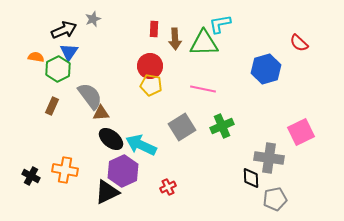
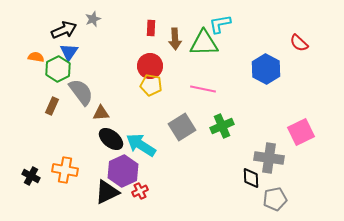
red rectangle: moved 3 px left, 1 px up
blue hexagon: rotated 16 degrees counterclockwise
gray semicircle: moved 9 px left, 4 px up
cyan arrow: rotated 8 degrees clockwise
red cross: moved 28 px left, 4 px down
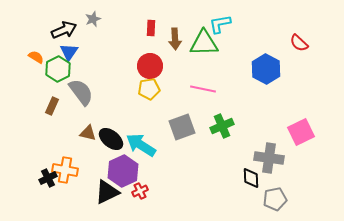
orange semicircle: rotated 21 degrees clockwise
yellow pentagon: moved 2 px left, 4 px down; rotated 20 degrees counterclockwise
brown triangle: moved 13 px left, 20 px down; rotated 18 degrees clockwise
gray square: rotated 12 degrees clockwise
black cross: moved 17 px right, 2 px down; rotated 36 degrees clockwise
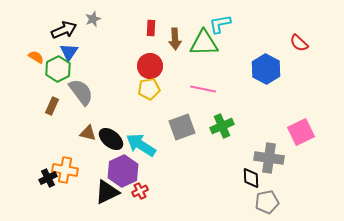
gray pentagon: moved 8 px left, 3 px down
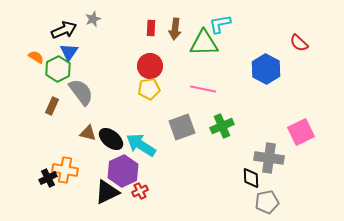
brown arrow: moved 10 px up; rotated 10 degrees clockwise
